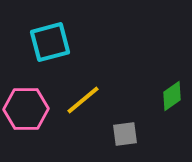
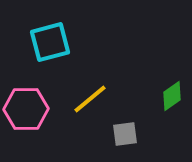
yellow line: moved 7 px right, 1 px up
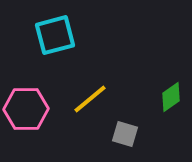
cyan square: moved 5 px right, 7 px up
green diamond: moved 1 px left, 1 px down
gray square: rotated 24 degrees clockwise
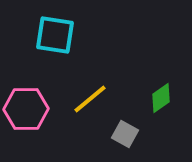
cyan square: rotated 24 degrees clockwise
green diamond: moved 10 px left, 1 px down
gray square: rotated 12 degrees clockwise
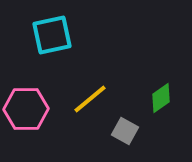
cyan square: moved 3 px left; rotated 21 degrees counterclockwise
gray square: moved 3 px up
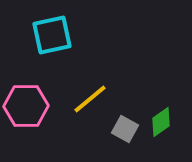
green diamond: moved 24 px down
pink hexagon: moved 3 px up
gray square: moved 2 px up
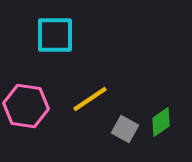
cyan square: moved 3 px right; rotated 12 degrees clockwise
yellow line: rotated 6 degrees clockwise
pink hexagon: rotated 9 degrees clockwise
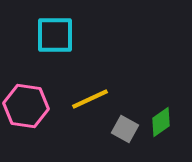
yellow line: rotated 9 degrees clockwise
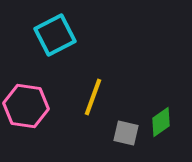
cyan square: rotated 27 degrees counterclockwise
yellow line: moved 3 px right, 2 px up; rotated 45 degrees counterclockwise
gray square: moved 1 px right, 4 px down; rotated 16 degrees counterclockwise
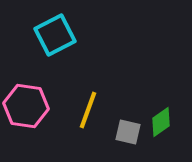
yellow line: moved 5 px left, 13 px down
gray square: moved 2 px right, 1 px up
